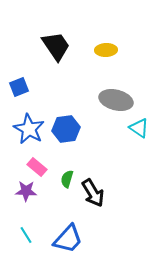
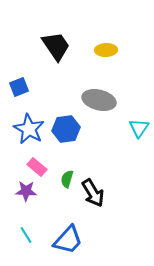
gray ellipse: moved 17 px left
cyan triangle: rotated 30 degrees clockwise
blue trapezoid: moved 1 px down
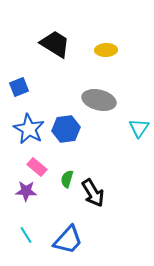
black trapezoid: moved 1 px left, 2 px up; rotated 24 degrees counterclockwise
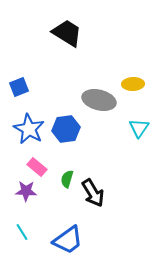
black trapezoid: moved 12 px right, 11 px up
yellow ellipse: moved 27 px right, 34 px down
cyan line: moved 4 px left, 3 px up
blue trapezoid: rotated 12 degrees clockwise
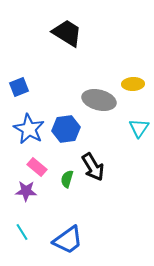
black arrow: moved 26 px up
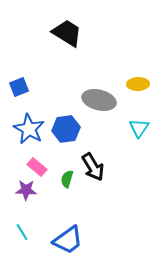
yellow ellipse: moved 5 px right
purple star: moved 1 px up
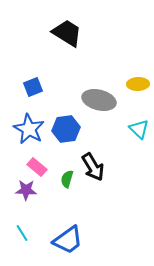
blue square: moved 14 px right
cyan triangle: moved 1 px down; rotated 20 degrees counterclockwise
cyan line: moved 1 px down
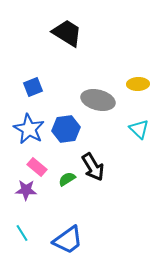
gray ellipse: moved 1 px left
green semicircle: rotated 42 degrees clockwise
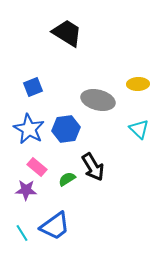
blue trapezoid: moved 13 px left, 14 px up
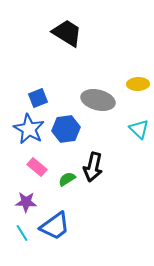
blue square: moved 5 px right, 11 px down
black arrow: rotated 44 degrees clockwise
purple star: moved 12 px down
